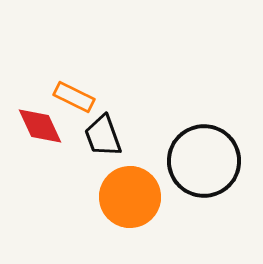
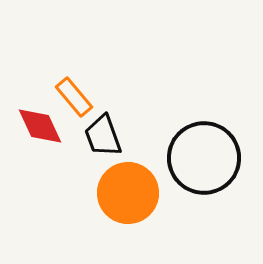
orange rectangle: rotated 24 degrees clockwise
black circle: moved 3 px up
orange circle: moved 2 px left, 4 px up
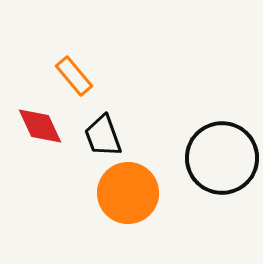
orange rectangle: moved 21 px up
black circle: moved 18 px right
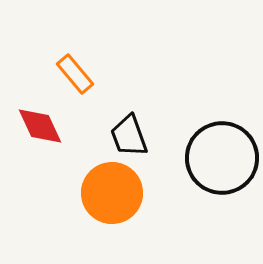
orange rectangle: moved 1 px right, 2 px up
black trapezoid: moved 26 px right
orange circle: moved 16 px left
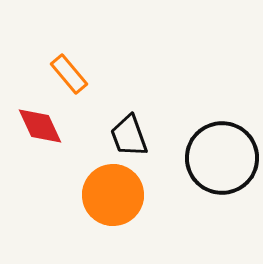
orange rectangle: moved 6 px left
orange circle: moved 1 px right, 2 px down
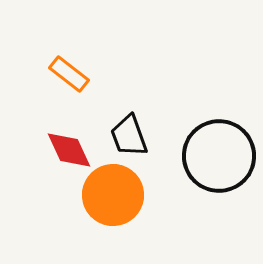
orange rectangle: rotated 12 degrees counterclockwise
red diamond: moved 29 px right, 24 px down
black circle: moved 3 px left, 2 px up
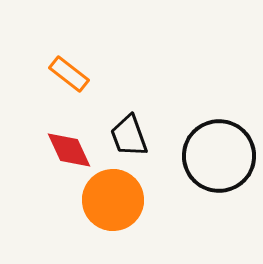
orange circle: moved 5 px down
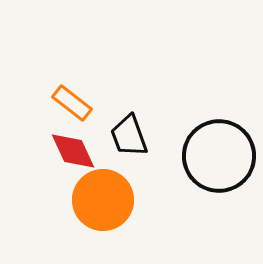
orange rectangle: moved 3 px right, 29 px down
red diamond: moved 4 px right, 1 px down
orange circle: moved 10 px left
